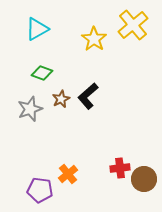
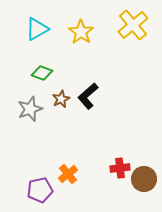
yellow star: moved 13 px left, 7 px up
purple pentagon: rotated 20 degrees counterclockwise
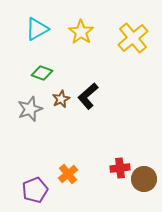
yellow cross: moved 13 px down
purple pentagon: moved 5 px left; rotated 10 degrees counterclockwise
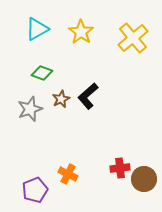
orange cross: rotated 24 degrees counterclockwise
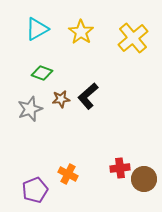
brown star: rotated 18 degrees clockwise
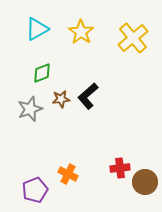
green diamond: rotated 40 degrees counterclockwise
brown circle: moved 1 px right, 3 px down
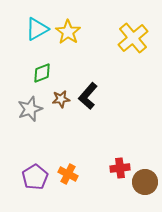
yellow star: moved 13 px left
black L-shape: rotated 8 degrees counterclockwise
purple pentagon: moved 13 px up; rotated 10 degrees counterclockwise
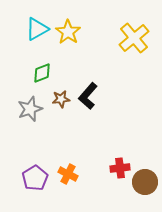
yellow cross: moved 1 px right
purple pentagon: moved 1 px down
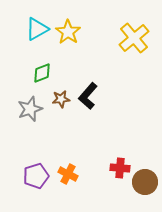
red cross: rotated 12 degrees clockwise
purple pentagon: moved 1 px right, 2 px up; rotated 15 degrees clockwise
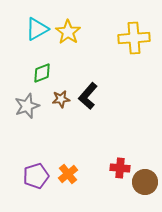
yellow cross: rotated 36 degrees clockwise
gray star: moved 3 px left, 3 px up
orange cross: rotated 24 degrees clockwise
